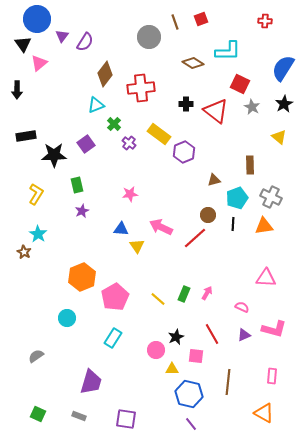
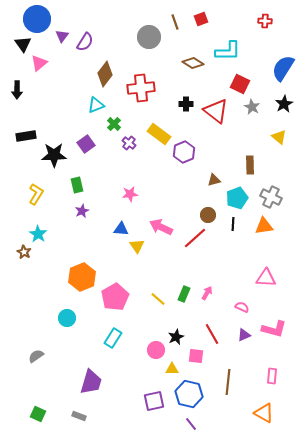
purple square at (126, 419): moved 28 px right, 18 px up; rotated 20 degrees counterclockwise
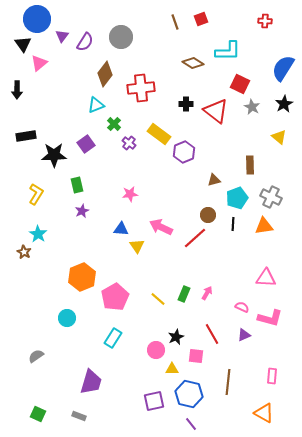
gray circle at (149, 37): moved 28 px left
pink L-shape at (274, 329): moved 4 px left, 11 px up
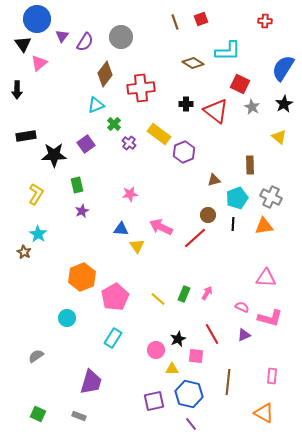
black star at (176, 337): moved 2 px right, 2 px down
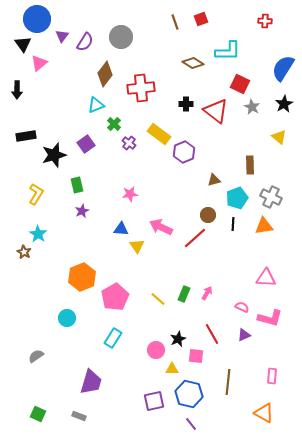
black star at (54, 155): rotated 15 degrees counterclockwise
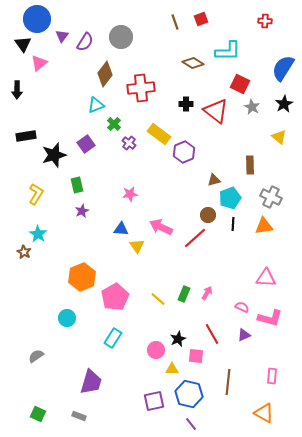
cyan pentagon at (237, 198): moved 7 px left
